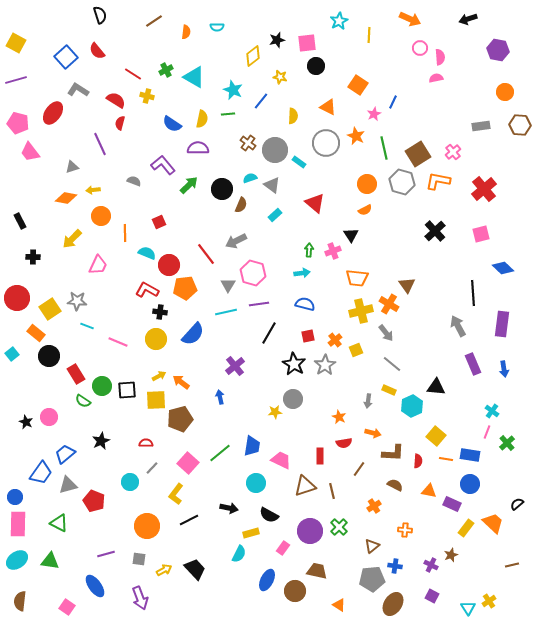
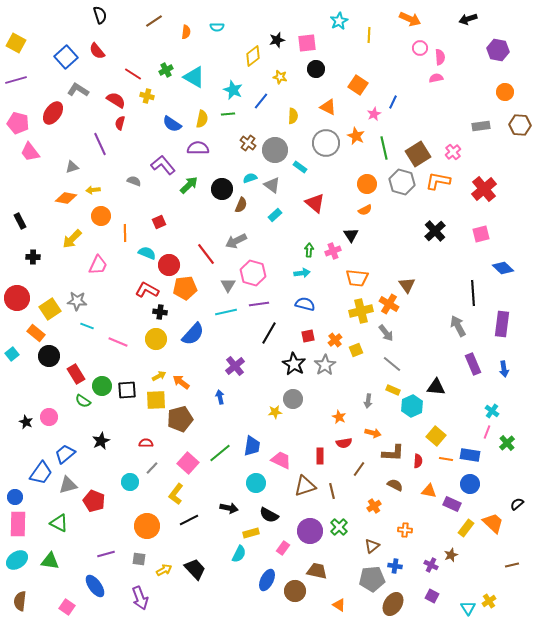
black circle at (316, 66): moved 3 px down
cyan rectangle at (299, 162): moved 1 px right, 5 px down
yellow rectangle at (389, 390): moved 4 px right
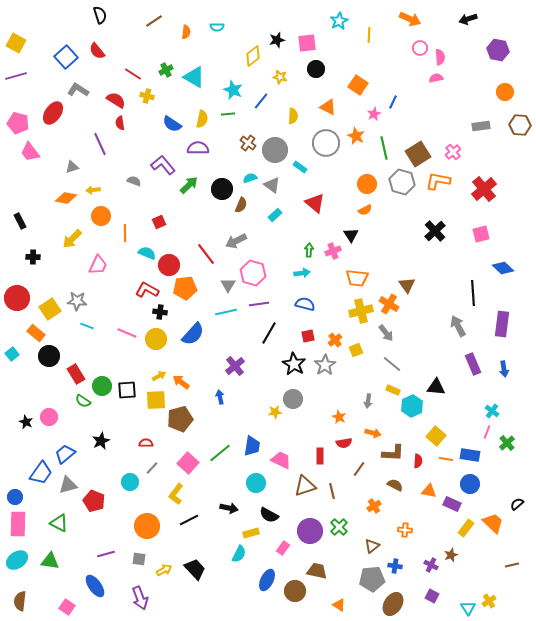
purple line at (16, 80): moved 4 px up
red semicircle at (120, 123): rotated 24 degrees counterclockwise
pink line at (118, 342): moved 9 px right, 9 px up
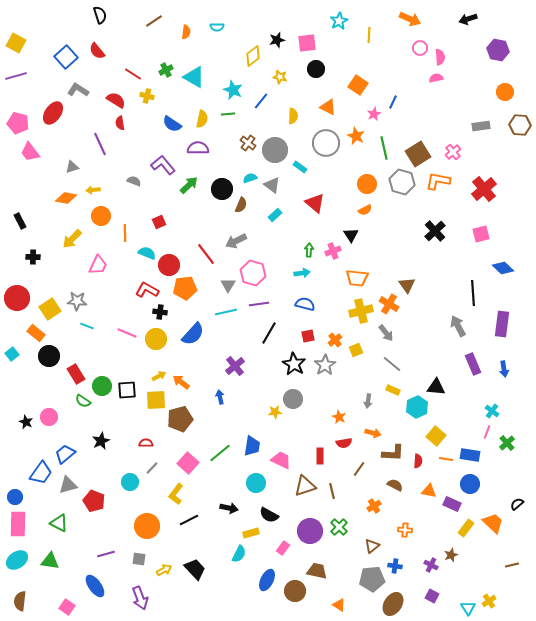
cyan hexagon at (412, 406): moved 5 px right, 1 px down
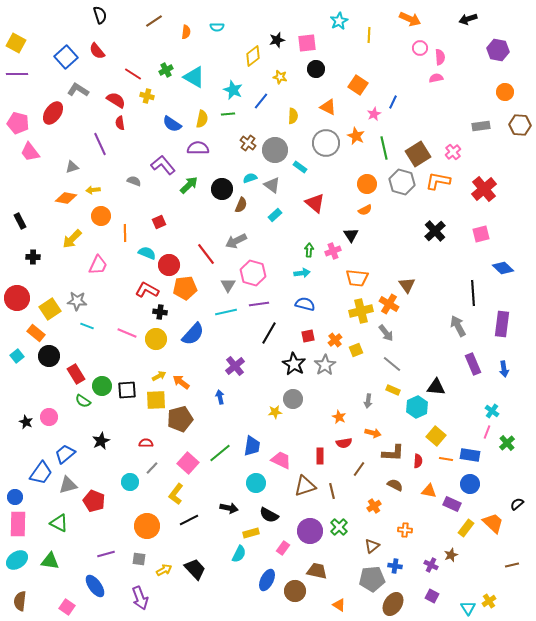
purple line at (16, 76): moved 1 px right, 2 px up; rotated 15 degrees clockwise
cyan square at (12, 354): moved 5 px right, 2 px down
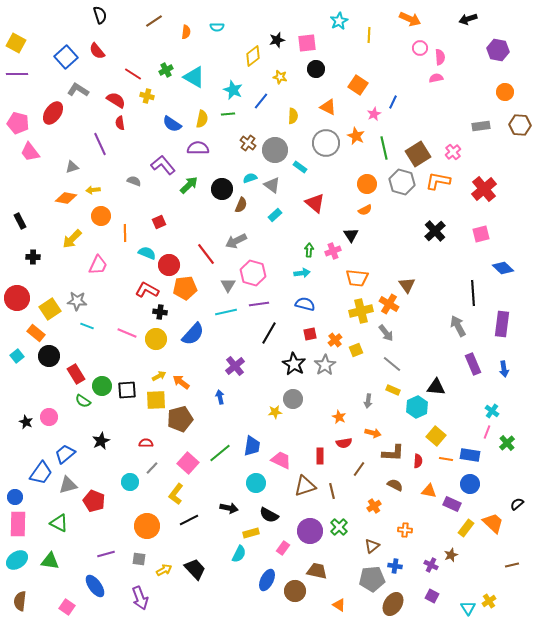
red square at (308, 336): moved 2 px right, 2 px up
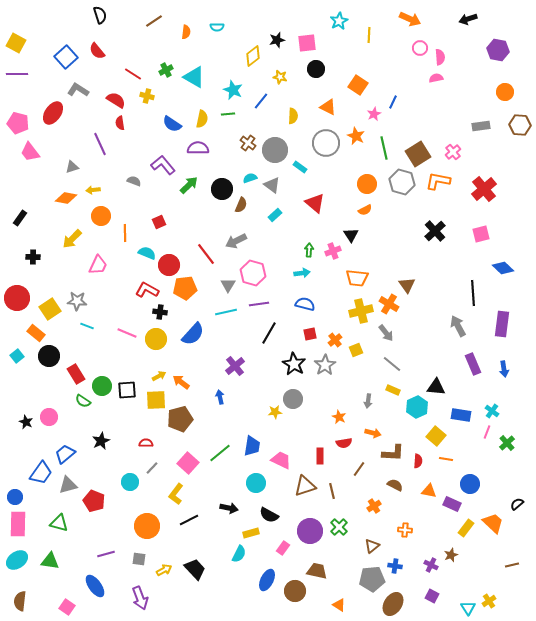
black rectangle at (20, 221): moved 3 px up; rotated 63 degrees clockwise
blue rectangle at (470, 455): moved 9 px left, 40 px up
green triangle at (59, 523): rotated 12 degrees counterclockwise
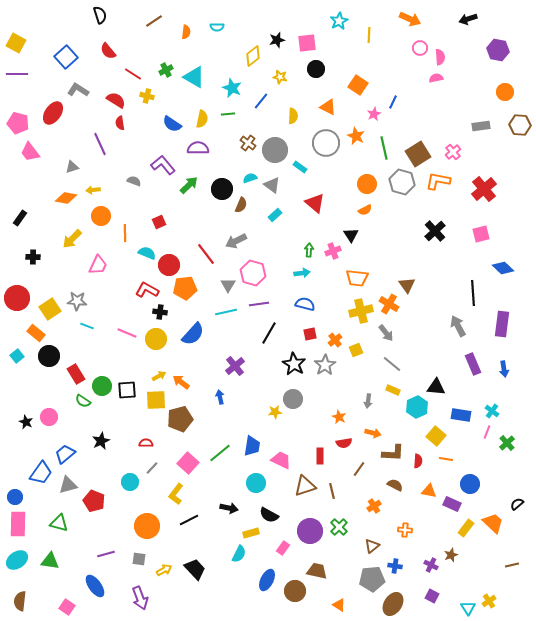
red semicircle at (97, 51): moved 11 px right
cyan star at (233, 90): moved 1 px left, 2 px up
